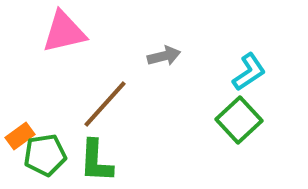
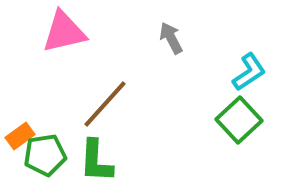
gray arrow: moved 7 px right, 18 px up; rotated 104 degrees counterclockwise
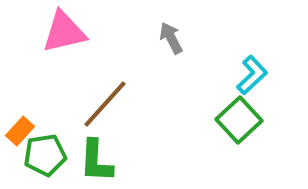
cyan L-shape: moved 3 px right, 3 px down; rotated 9 degrees counterclockwise
orange rectangle: moved 5 px up; rotated 12 degrees counterclockwise
